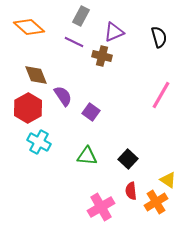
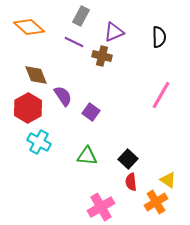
black semicircle: rotated 15 degrees clockwise
red semicircle: moved 9 px up
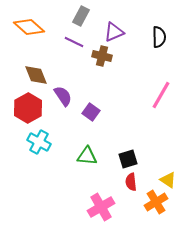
black square: rotated 30 degrees clockwise
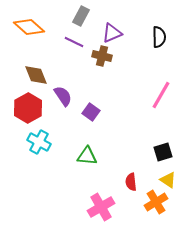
purple triangle: moved 2 px left, 1 px down
black square: moved 35 px right, 7 px up
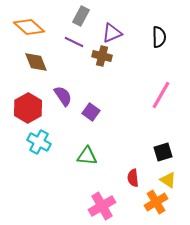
brown diamond: moved 13 px up
red semicircle: moved 2 px right, 4 px up
pink cross: moved 1 px right, 1 px up
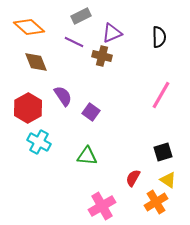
gray rectangle: rotated 36 degrees clockwise
red semicircle: rotated 36 degrees clockwise
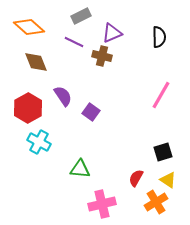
green triangle: moved 7 px left, 13 px down
red semicircle: moved 3 px right
pink cross: moved 2 px up; rotated 16 degrees clockwise
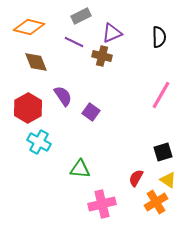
orange diamond: rotated 28 degrees counterclockwise
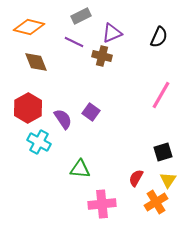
black semicircle: rotated 25 degrees clockwise
purple semicircle: moved 23 px down
yellow triangle: rotated 30 degrees clockwise
pink cross: rotated 8 degrees clockwise
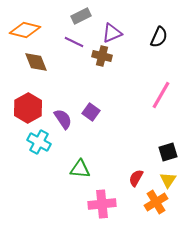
orange diamond: moved 4 px left, 3 px down
black square: moved 5 px right
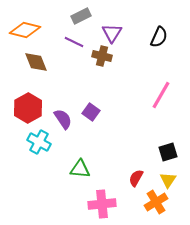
purple triangle: rotated 35 degrees counterclockwise
